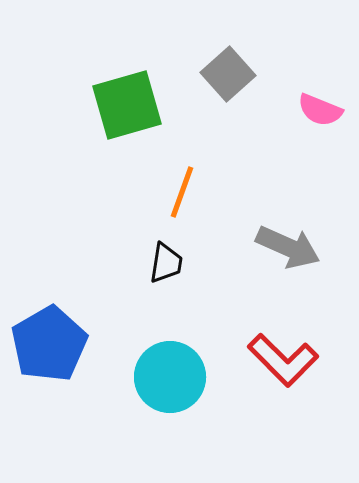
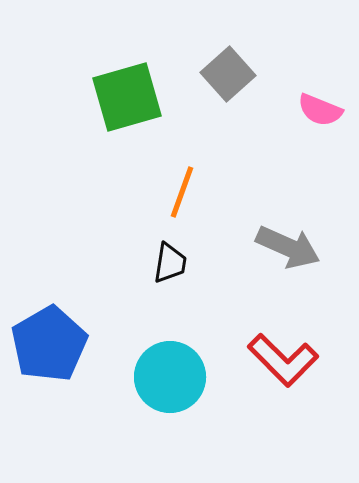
green square: moved 8 px up
black trapezoid: moved 4 px right
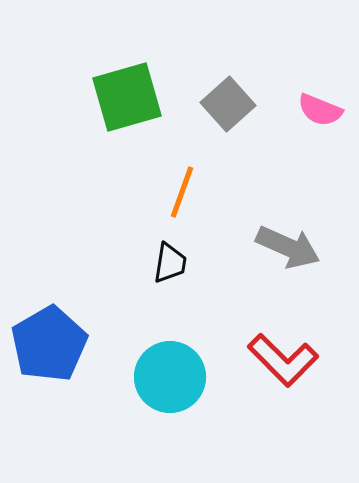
gray square: moved 30 px down
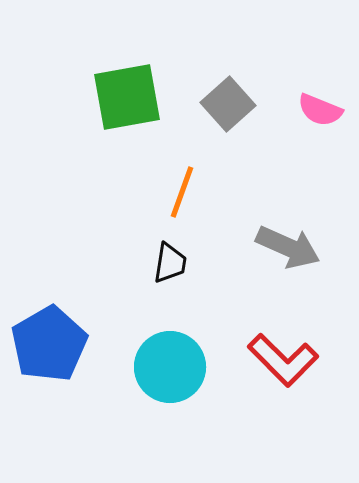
green square: rotated 6 degrees clockwise
cyan circle: moved 10 px up
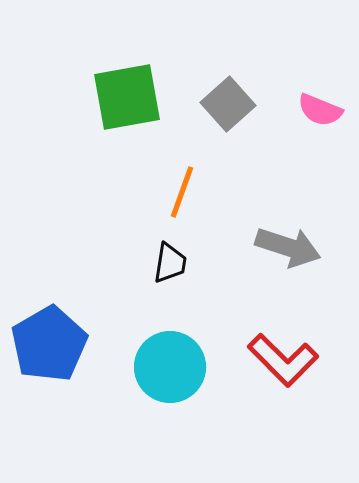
gray arrow: rotated 6 degrees counterclockwise
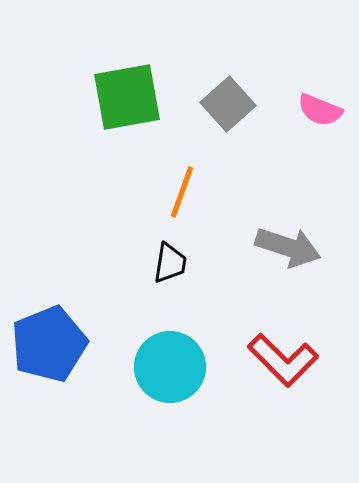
blue pentagon: rotated 8 degrees clockwise
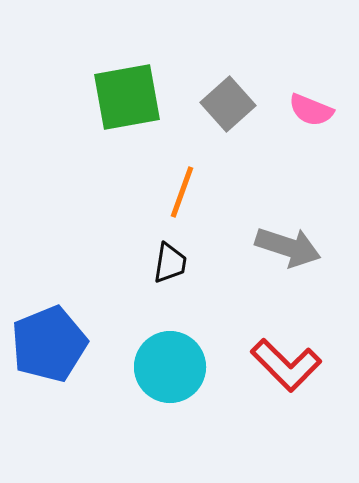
pink semicircle: moved 9 px left
red L-shape: moved 3 px right, 5 px down
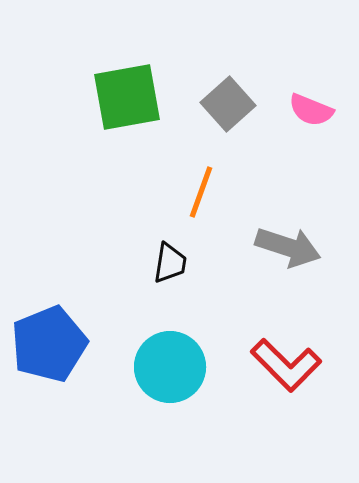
orange line: moved 19 px right
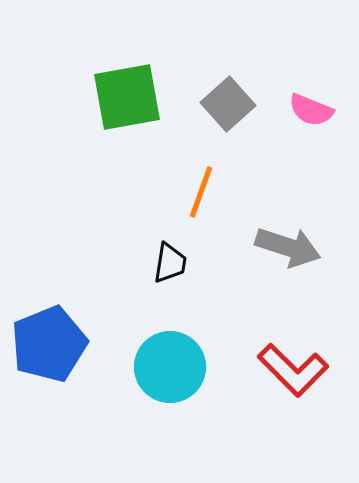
red L-shape: moved 7 px right, 5 px down
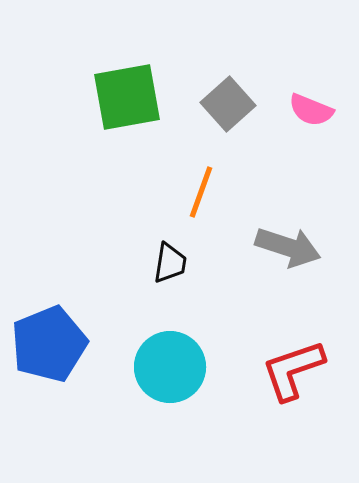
red L-shape: rotated 116 degrees clockwise
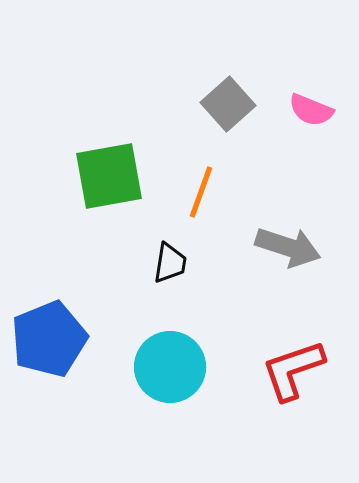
green square: moved 18 px left, 79 px down
blue pentagon: moved 5 px up
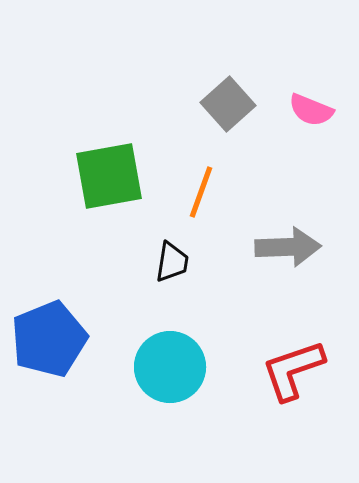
gray arrow: rotated 20 degrees counterclockwise
black trapezoid: moved 2 px right, 1 px up
